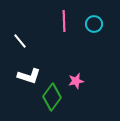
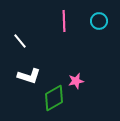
cyan circle: moved 5 px right, 3 px up
green diamond: moved 2 px right, 1 px down; rotated 24 degrees clockwise
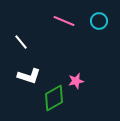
pink line: rotated 65 degrees counterclockwise
white line: moved 1 px right, 1 px down
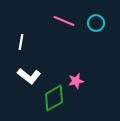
cyan circle: moved 3 px left, 2 px down
white line: rotated 49 degrees clockwise
white L-shape: rotated 20 degrees clockwise
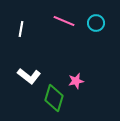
white line: moved 13 px up
green diamond: rotated 44 degrees counterclockwise
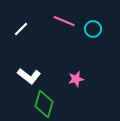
cyan circle: moved 3 px left, 6 px down
white line: rotated 35 degrees clockwise
pink star: moved 2 px up
green diamond: moved 10 px left, 6 px down
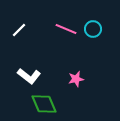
pink line: moved 2 px right, 8 px down
white line: moved 2 px left, 1 px down
green diamond: rotated 40 degrees counterclockwise
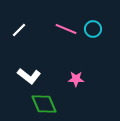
pink star: rotated 14 degrees clockwise
